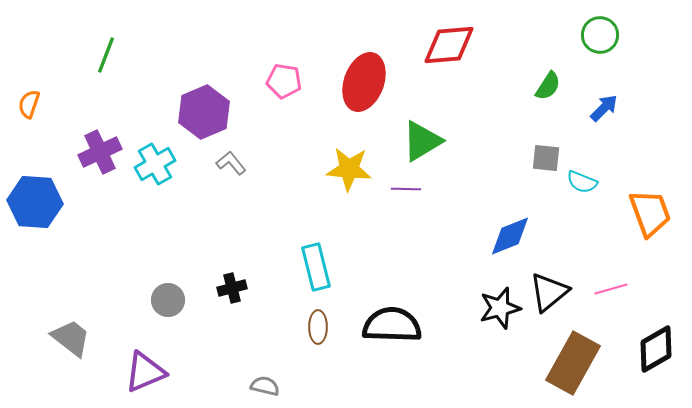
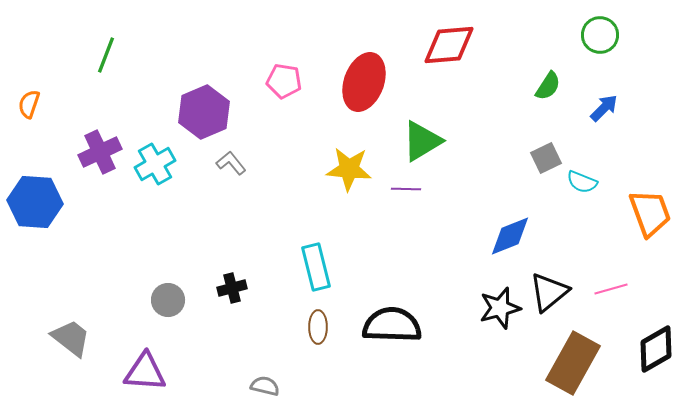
gray square: rotated 32 degrees counterclockwise
purple triangle: rotated 27 degrees clockwise
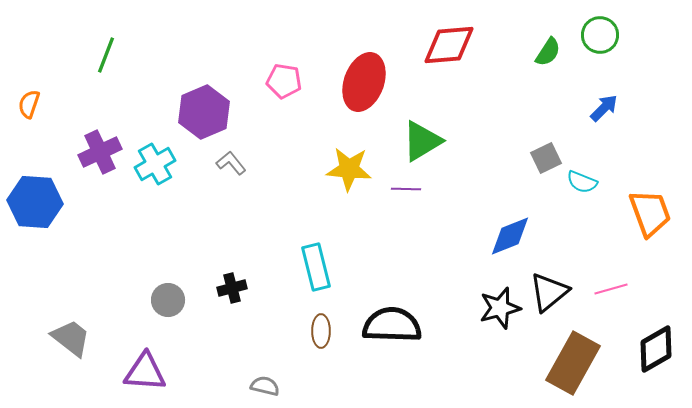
green semicircle: moved 34 px up
brown ellipse: moved 3 px right, 4 px down
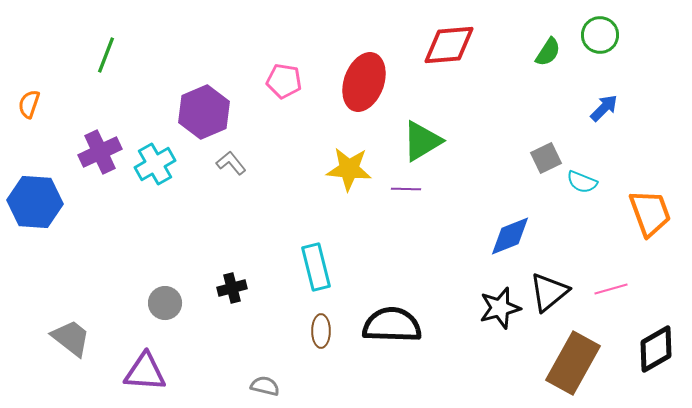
gray circle: moved 3 px left, 3 px down
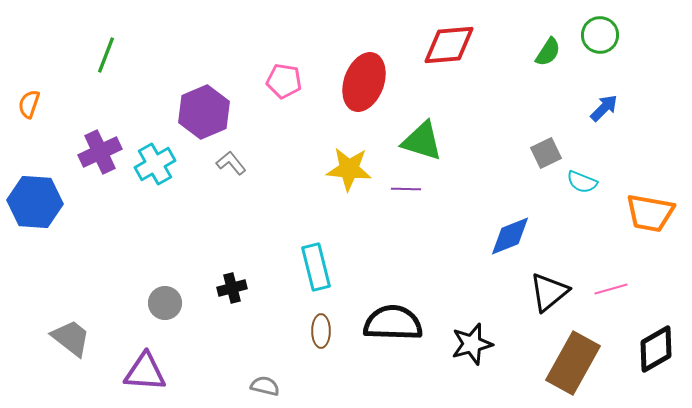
green triangle: rotated 48 degrees clockwise
gray square: moved 5 px up
orange trapezoid: rotated 120 degrees clockwise
black star: moved 28 px left, 36 px down
black semicircle: moved 1 px right, 2 px up
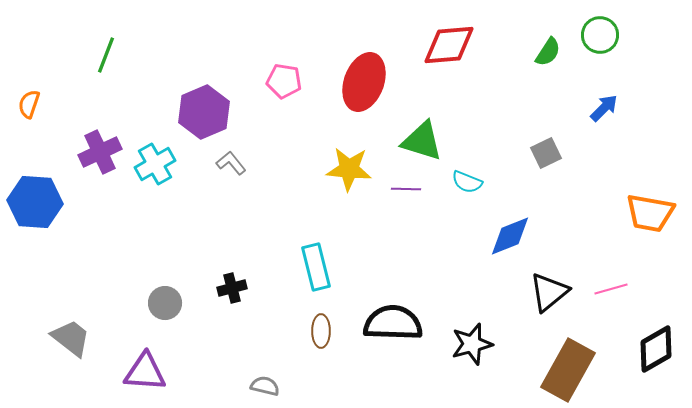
cyan semicircle: moved 115 px left
brown rectangle: moved 5 px left, 7 px down
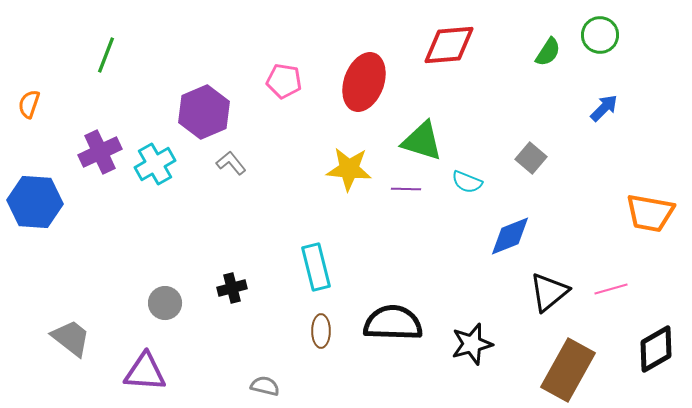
gray square: moved 15 px left, 5 px down; rotated 24 degrees counterclockwise
